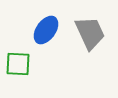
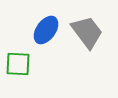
gray trapezoid: moved 3 px left, 1 px up; rotated 12 degrees counterclockwise
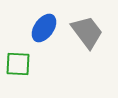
blue ellipse: moved 2 px left, 2 px up
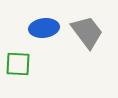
blue ellipse: rotated 48 degrees clockwise
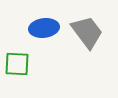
green square: moved 1 px left
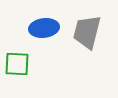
gray trapezoid: rotated 129 degrees counterclockwise
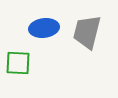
green square: moved 1 px right, 1 px up
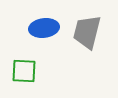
green square: moved 6 px right, 8 px down
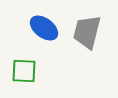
blue ellipse: rotated 44 degrees clockwise
